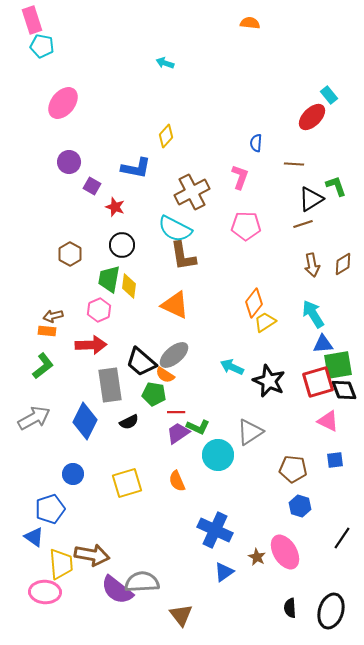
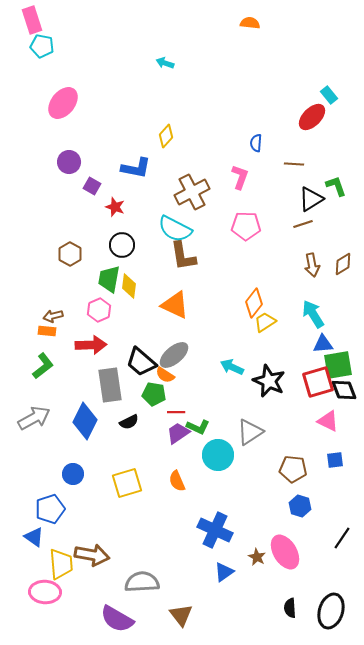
purple semicircle at (117, 590): moved 29 px down; rotated 8 degrees counterclockwise
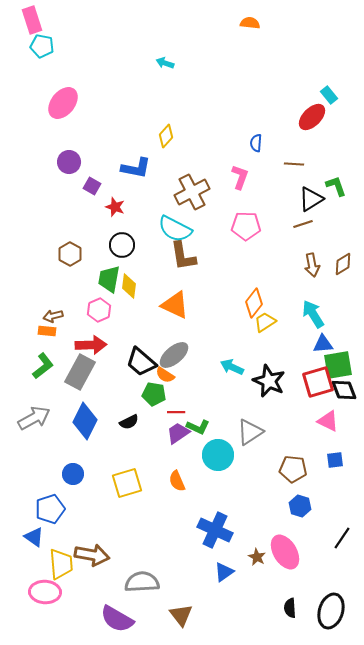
gray rectangle at (110, 385): moved 30 px left, 13 px up; rotated 36 degrees clockwise
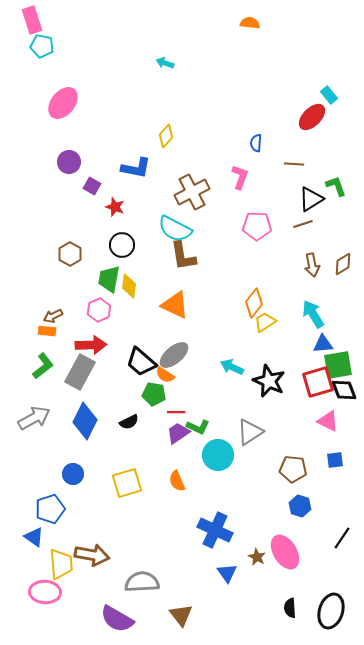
pink pentagon at (246, 226): moved 11 px right
brown arrow at (53, 316): rotated 12 degrees counterclockwise
blue triangle at (224, 572): moved 3 px right, 1 px down; rotated 30 degrees counterclockwise
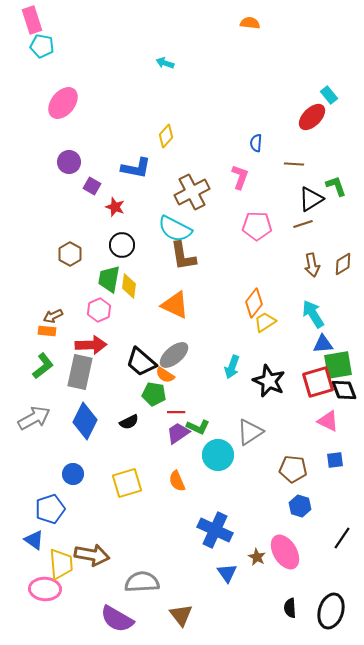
cyan arrow at (232, 367): rotated 95 degrees counterclockwise
gray rectangle at (80, 372): rotated 16 degrees counterclockwise
blue triangle at (34, 537): moved 3 px down
pink ellipse at (45, 592): moved 3 px up
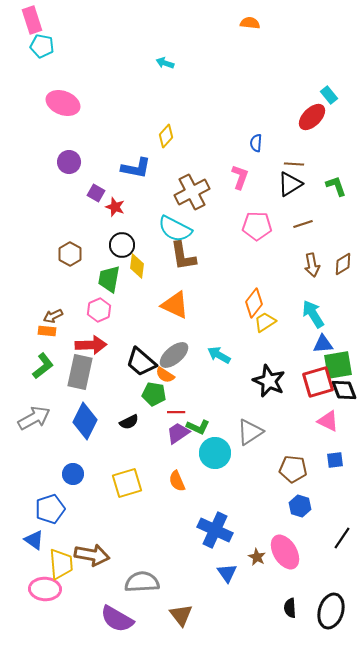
pink ellipse at (63, 103): rotated 72 degrees clockwise
purple square at (92, 186): moved 4 px right, 7 px down
black triangle at (311, 199): moved 21 px left, 15 px up
yellow diamond at (129, 286): moved 8 px right, 20 px up
cyan arrow at (232, 367): moved 13 px left, 12 px up; rotated 100 degrees clockwise
cyan circle at (218, 455): moved 3 px left, 2 px up
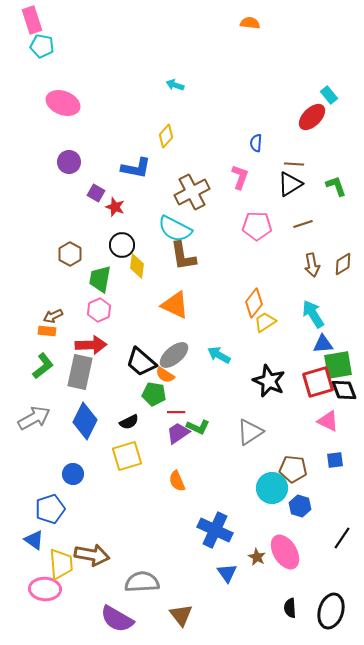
cyan arrow at (165, 63): moved 10 px right, 22 px down
green trapezoid at (109, 279): moved 9 px left
cyan circle at (215, 453): moved 57 px right, 35 px down
yellow square at (127, 483): moved 27 px up
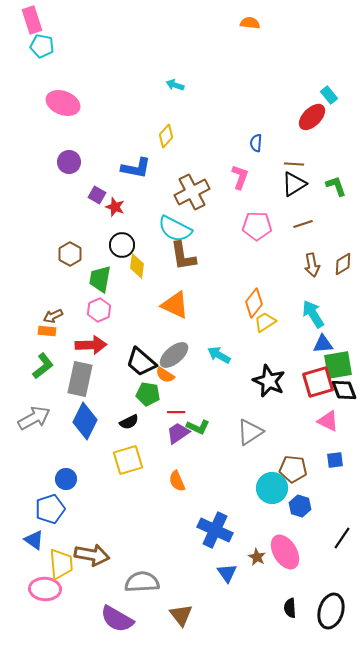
black triangle at (290, 184): moved 4 px right
purple square at (96, 193): moved 1 px right, 2 px down
gray rectangle at (80, 372): moved 7 px down
green pentagon at (154, 394): moved 6 px left
yellow square at (127, 456): moved 1 px right, 4 px down
blue circle at (73, 474): moved 7 px left, 5 px down
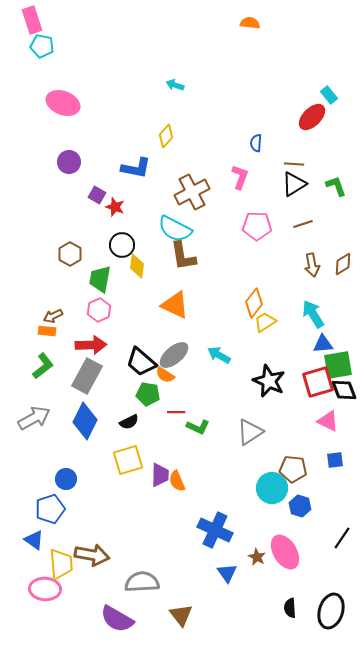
gray rectangle at (80, 379): moved 7 px right, 3 px up; rotated 16 degrees clockwise
purple trapezoid at (178, 433): moved 18 px left, 42 px down; rotated 125 degrees clockwise
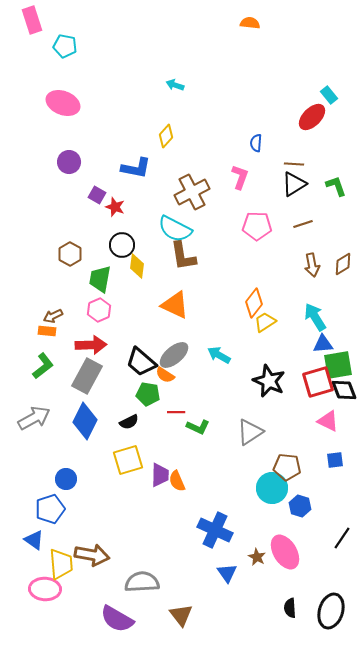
cyan pentagon at (42, 46): moved 23 px right
cyan arrow at (313, 314): moved 2 px right, 3 px down
brown pentagon at (293, 469): moved 6 px left, 2 px up
